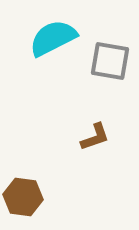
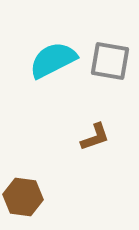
cyan semicircle: moved 22 px down
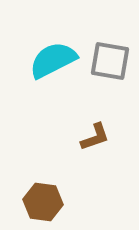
brown hexagon: moved 20 px right, 5 px down
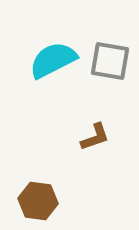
brown hexagon: moved 5 px left, 1 px up
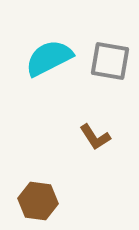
cyan semicircle: moved 4 px left, 2 px up
brown L-shape: rotated 76 degrees clockwise
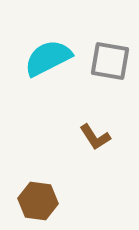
cyan semicircle: moved 1 px left
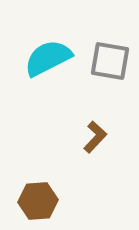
brown L-shape: rotated 104 degrees counterclockwise
brown hexagon: rotated 12 degrees counterclockwise
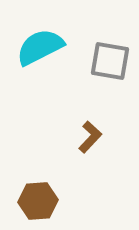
cyan semicircle: moved 8 px left, 11 px up
brown L-shape: moved 5 px left
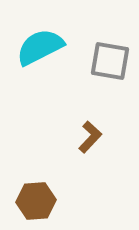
brown hexagon: moved 2 px left
